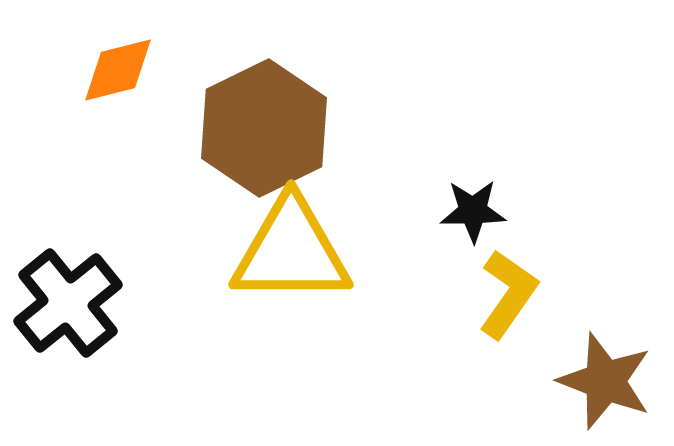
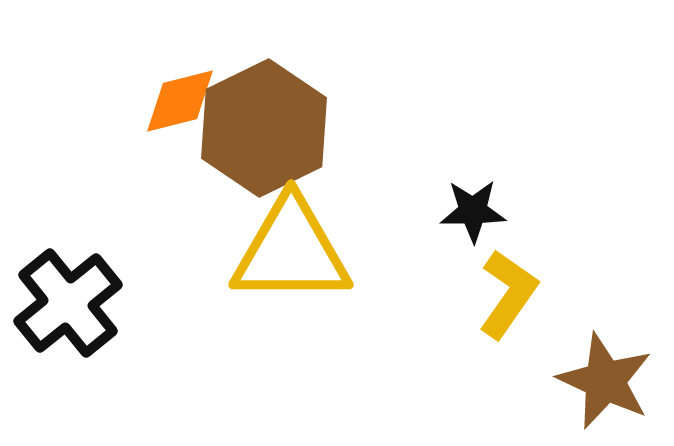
orange diamond: moved 62 px right, 31 px down
brown star: rotated 4 degrees clockwise
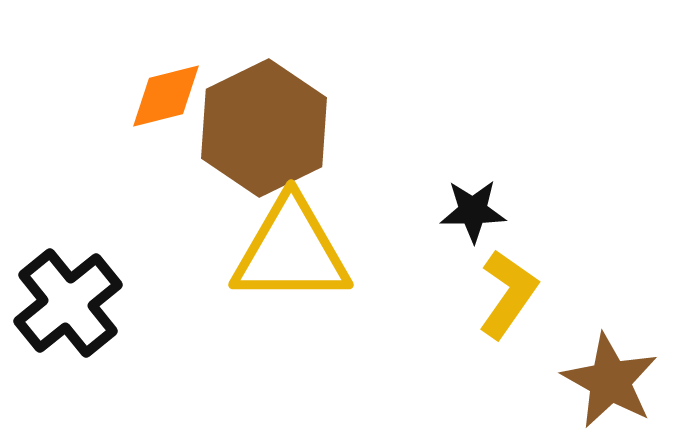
orange diamond: moved 14 px left, 5 px up
brown star: moved 5 px right; rotated 4 degrees clockwise
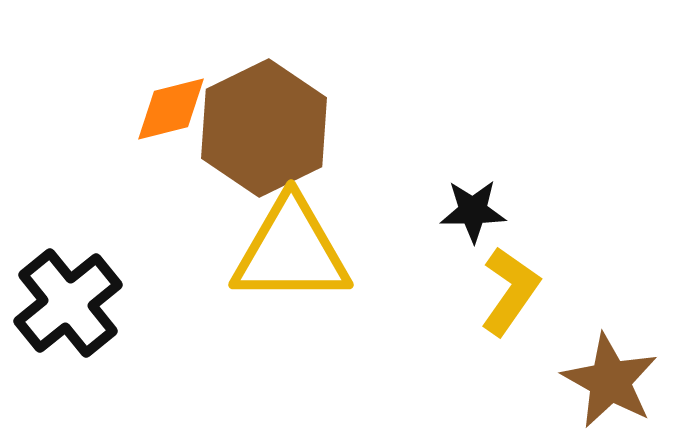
orange diamond: moved 5 px right, 13 px down
yellow L-shape: moved 2 px right, 3 px up
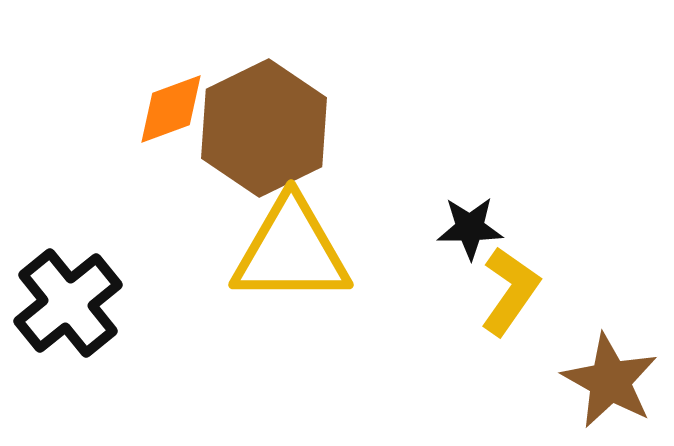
orange diamond: rotated 6 degrees counterclockwise
black star: moved 3 px left, 17 px down
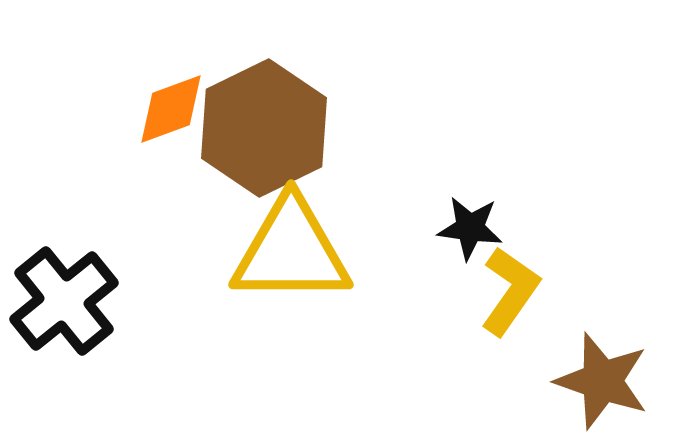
black star: rotated 8 degrees clockwise
black cross: moved 4 px left, 2 px up
brown star: moved 8 px left; rotated 10 degrees counterclockwise
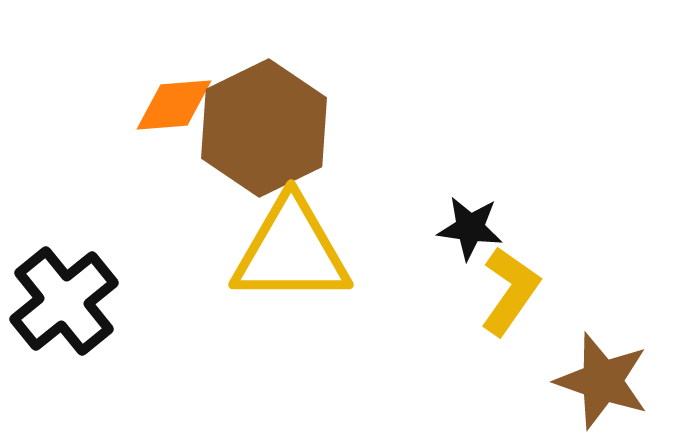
orange diamond: moved 3 px right, 4 px up; rotated 16 degrees clockwise
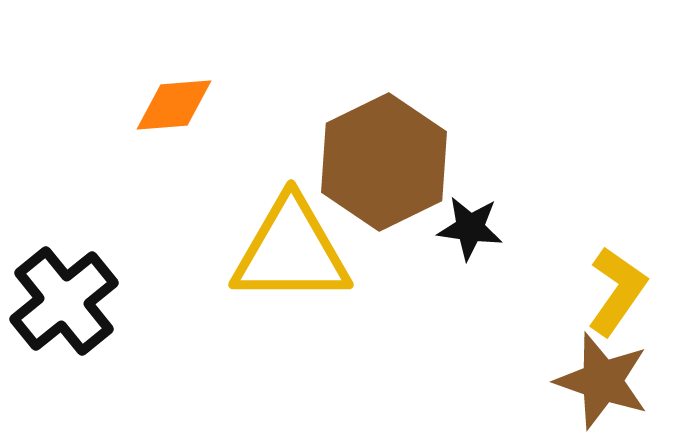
brown hexagon: moved 120 px right, 34 px down
yellow L-shape: moved 107 px right
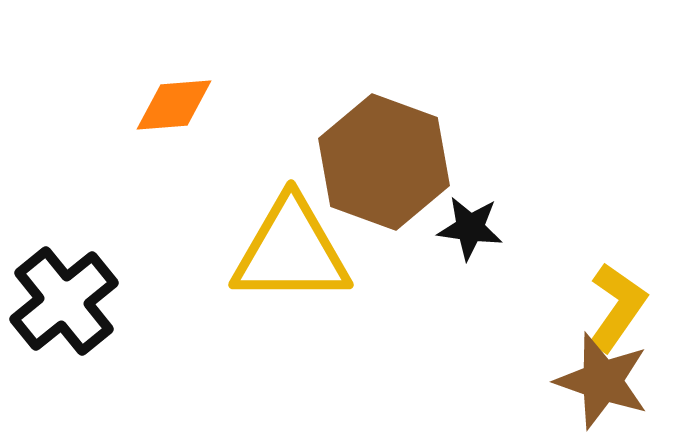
brown hexagon: rotated 14 degrees counterclockwise
yellow L-shape: moved 16 px down
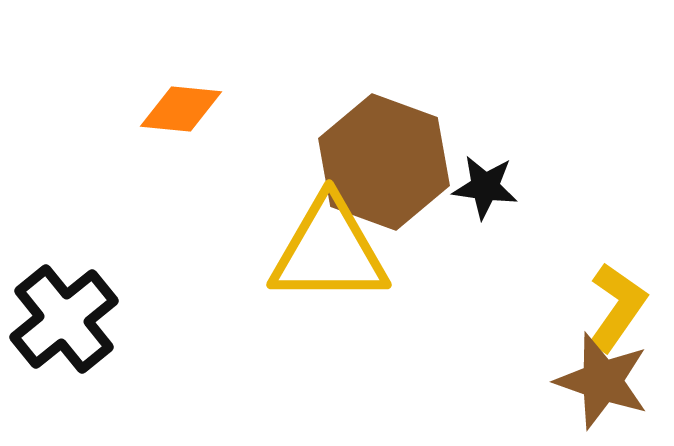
orange diamond: moved 7 px right, 4 px down; rotated 10 degrees clockwise
black star: moved 15 px right, 41 px up
yellow triangle: moved 38 px right
black cross: moved 18 px down
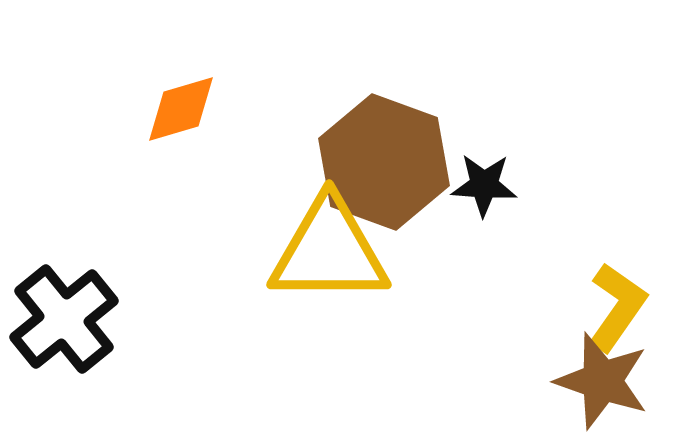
orange diamond: rotated 22 degrees counterclockwise
black star: moved 1 px left, 2 px up; rotated 4 degrees counterclockwise
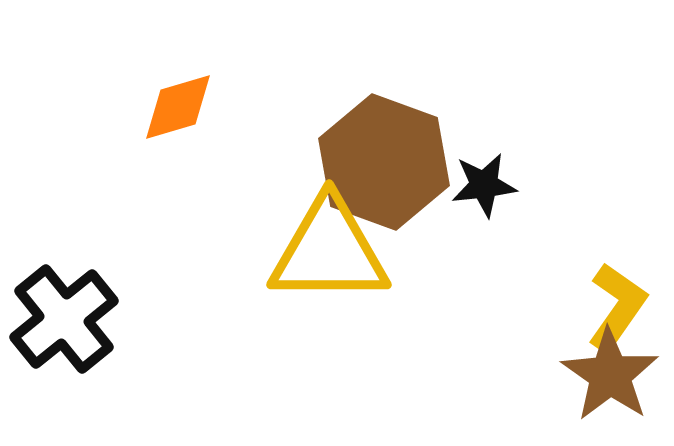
orange diamond: moved 3 px left, 2 px up
black star: rotated 10 degrees counterclockwise
brown star: moved 8 px right, 6 px up; rotated 16 degrees clockwise
